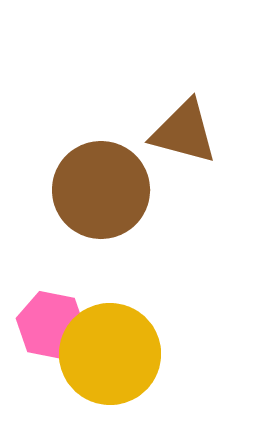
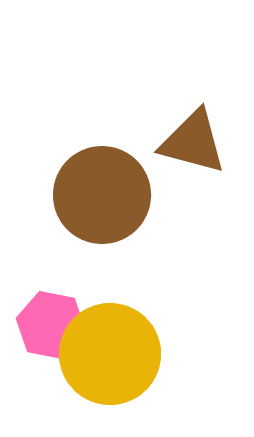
brown triangle: moved 9 px right, 10 px down
brown circle: moved 1 px right, 5 px down
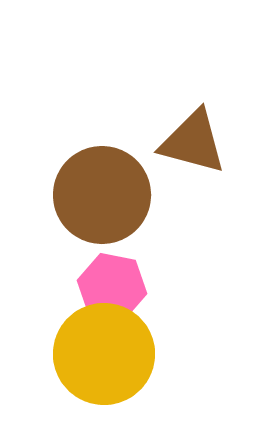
pink hexagon: moved 61 px right, 38 px up
yellow circle: moved 6 px left
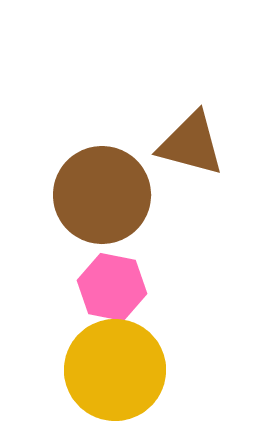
brown triangle: moved 2 px left, 2 px down
yellow circle: moved 11 px right, 16 px down
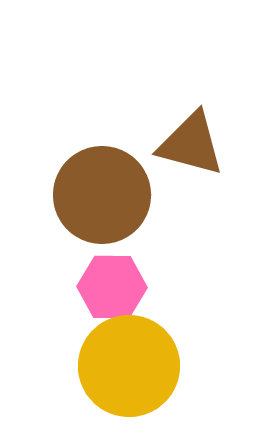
pink hexagon: rotated 10 degrees counterclockwise
yellow circle: moved 14 px right, 4 px up
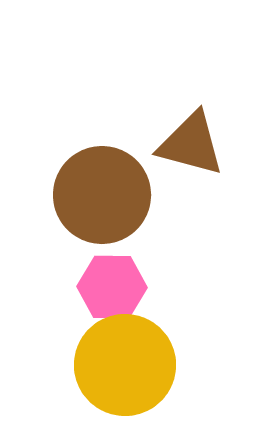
yellow circle: moved 4 px left, 1 px up
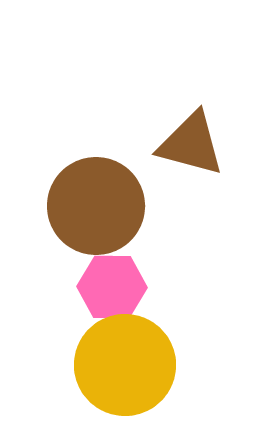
brown circle: moved 6 px left, 11 px down
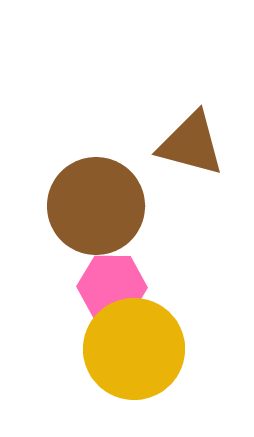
yellow circle: moved 9 px right, 16 px up
